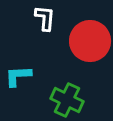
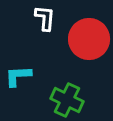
red circle: moved 1 px left, 2 px up
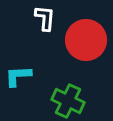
red circle: moved 3 px left, 1 px down
green cross: moved 1 px right, 1 px down
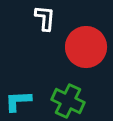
red circle: moved 7 px down
cyan L-shape: moved 25 px down
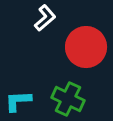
white L-shape: rotated 44 degrees clockwise
green cross: moved 2 px up
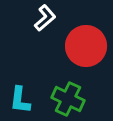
red circle: moved 1 px up
cyan L-shape: moved 2 px right, 1 px up; rotated 80 degrees counterclockwise
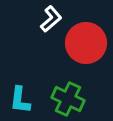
white L-shape: moved 6 px right, 1 px down
red circle: moved 3 px up
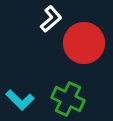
red circle: moved 2 px left
cyan L-shape: rotated 52 degrees counterclockwise
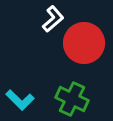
white L-shape: moved 2 px right
green cross: moved 4 px right
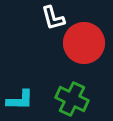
white L-shape: moved 1 px up; rotated 116 degrees clockwise
cyan L-shape: rotated 44 degrees counterclockwise
